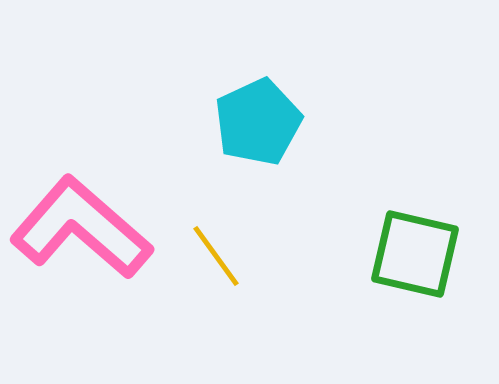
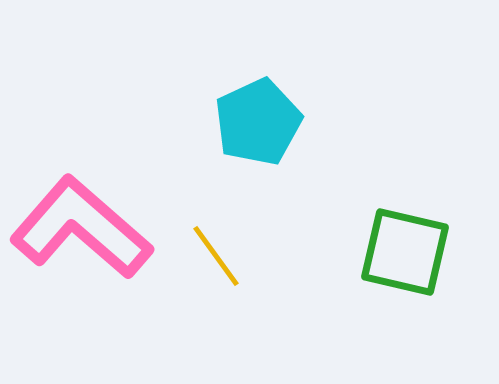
green square: moved 10 px left, 2 px up
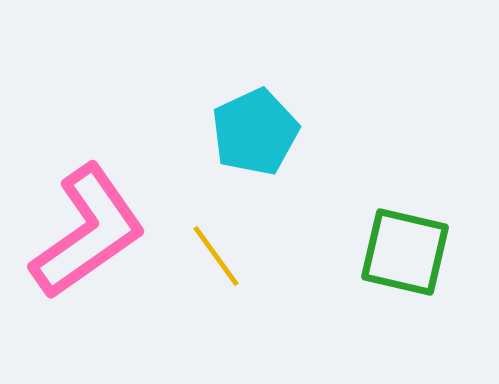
cyan pentagon: moved 3 px left, 10 px down
pink L-shape: moved 7 px right, 4 px down; rotated 104 degrees clockwise
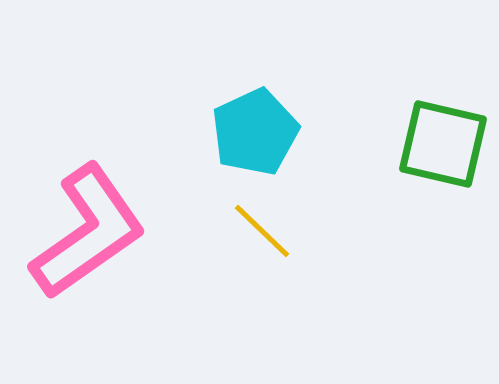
green square: moved 38 px right, 108 px up
yellow line: moved 46 px right, 25 px up; rotated 10 degrees counterclockwise
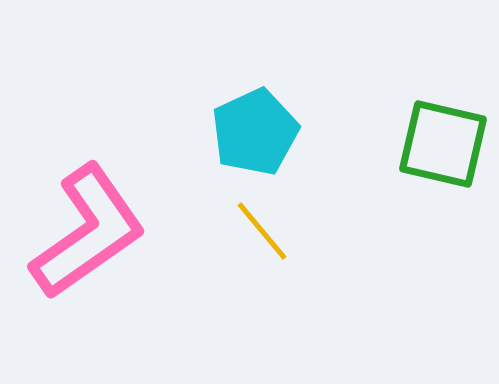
yellow line: rotated 6 degrees clockwise
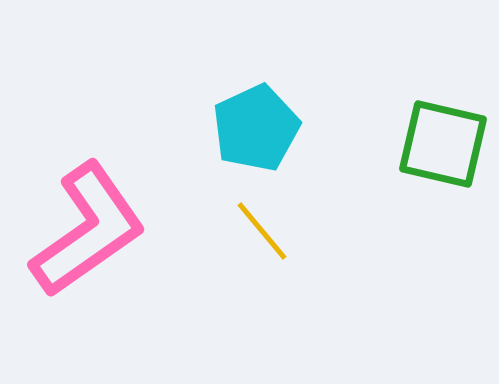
cyan pentagon: moved 1 px right, 4 px up
pink L-shape: moved 2 px up
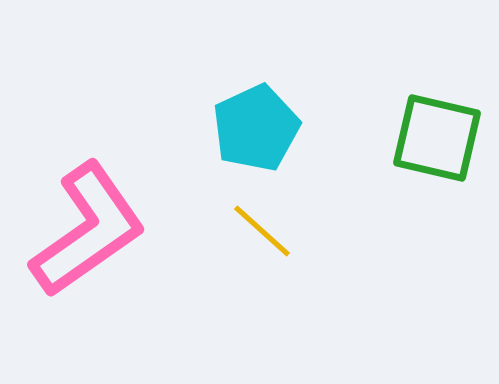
green square: moved 6 px left, 6 px up
yellow line: rotated 8 degrees counterclockwise
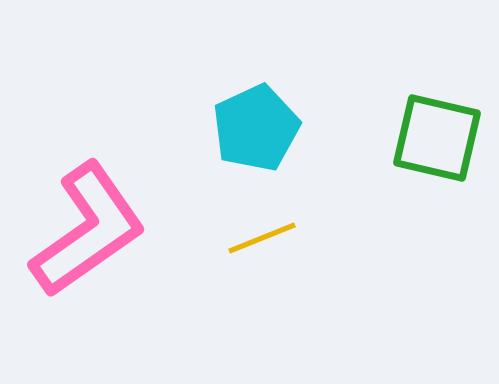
yellow line: moved 7 px down; rotated 64 degrees counterclockwise
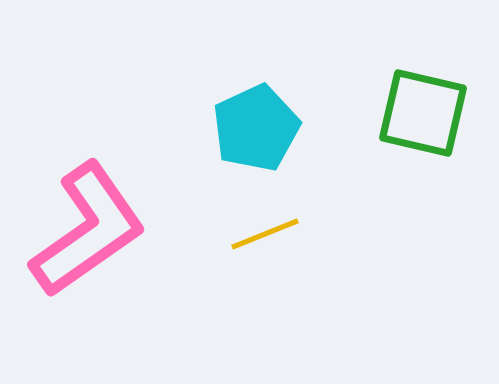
green square: moved 14 px left, 25 px up
yellow line: moved 3 px right, 4 px up
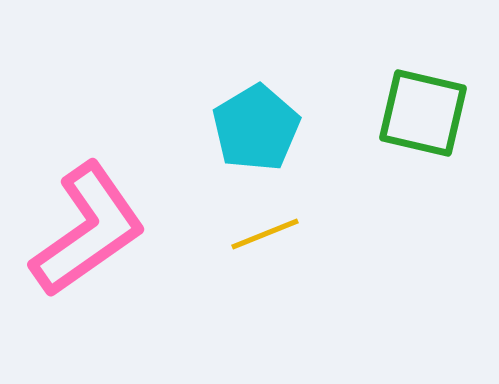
cyan pentagon: rotated 6 degrees counterclockwise
